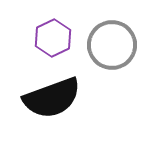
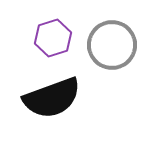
purple hexagon: rotated 9 degrees clockwise
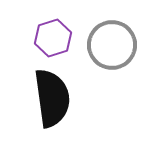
black semicircle: rotated 78 degrees counterclockwise
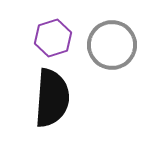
black semicircle: rotated 12 degrees clockwise
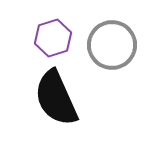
black semicircle: moved 4 px right; rotated 152 degrees clockwise
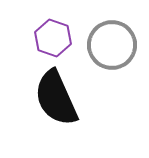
purple hexagon: rotated 24 degrees counterclockwise
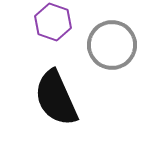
purple hexagon: moved 16 px up
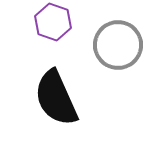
gray circle: moved 6 px right
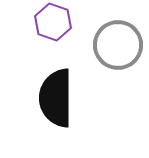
black semicircle: rotated 24 degrees clockwise
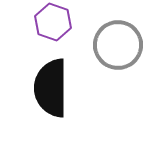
black semicircle: moved 5 px left, 10 px up
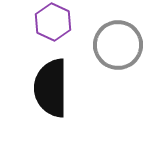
purple hexagon: rotated 6 degrees clockwise
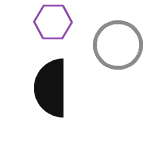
purple hexagon: rotated 24 degrees counterclockwise
